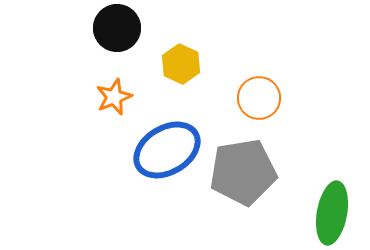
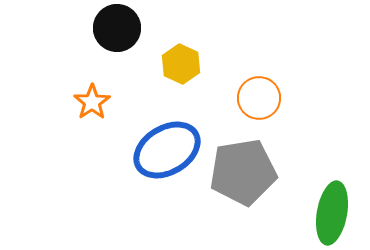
orange star: moved 22 px left, 5 px down; rotated 12 degrees counterclockwise
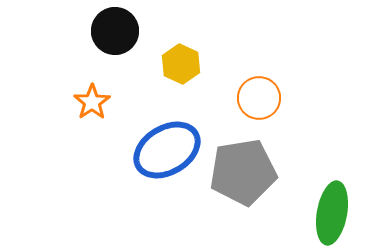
black circle: moved 2 px left, 3 px down
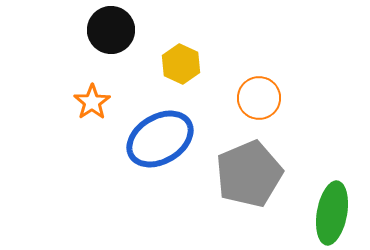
black circle: moved 4 px left, 1 px up
blue ellipse: moved 7 px left, 11 px up
gray pentagon: moved 6 px right, 2 px down; rotated 14 degrees counterclockwise
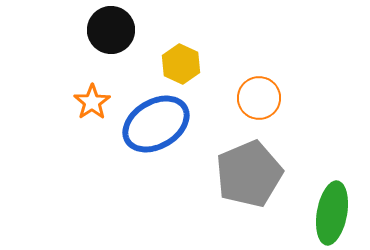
blue ellipse: moved 4 px left, 15 px up
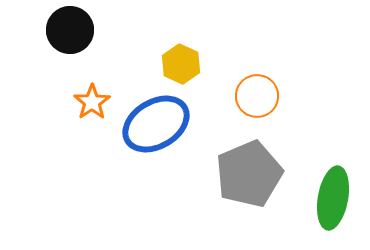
black circle: moved 41 px left
orange circle: moved 2 px left, 2 px up
green ellipse: moved 1 px right, 15 px up
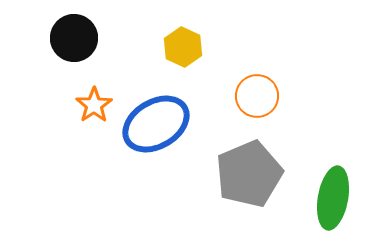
black circle: moved 4 px right, 8 px down
yellow hexagon: moved 2 px right, 17 px up
orange star: moved 2 px right, 3 px down
